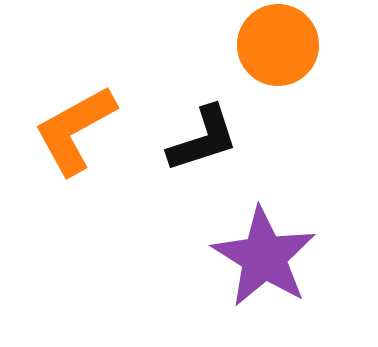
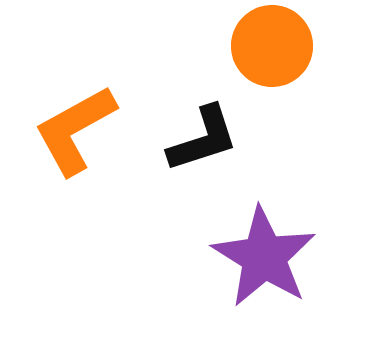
orange circle: moved 6 px left, 1 px down
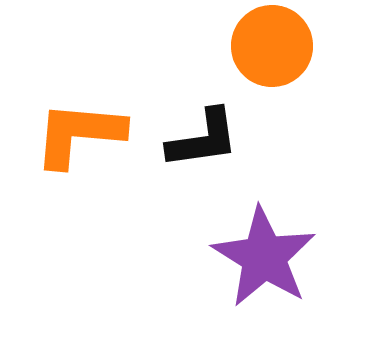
orange L-shape: moved 4 px right, 4 px down; rotated 34 degrees clockwise
black L-shape: rotated 10 degrees clockwise
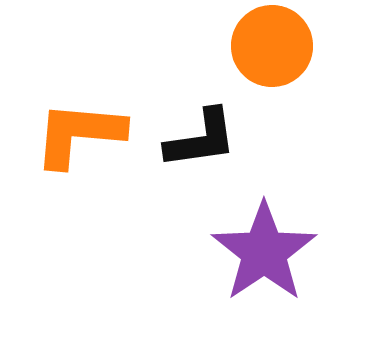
black L-shape: moved 2 px left
purple star: moved 5 px up; rotated 6 degrees clockwise
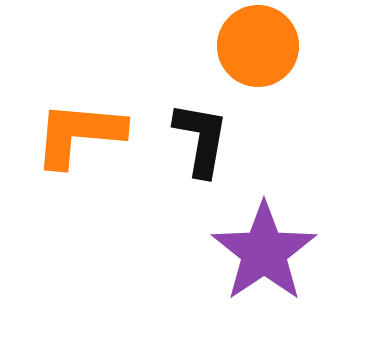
orange circle: moved 14 px left
black L-shape: rotated 72 degrees counterclockwise
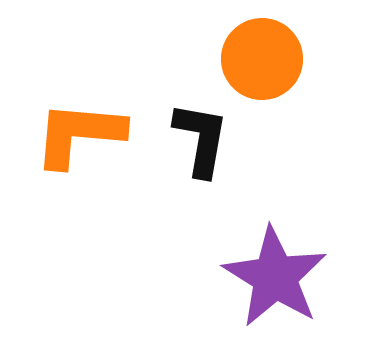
orange circle: moved 4 px right, 13 px down
purple star: moved 11 px right, 25 px down; rotated 6 degrees counterclockwise
